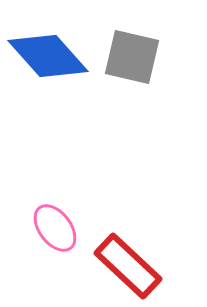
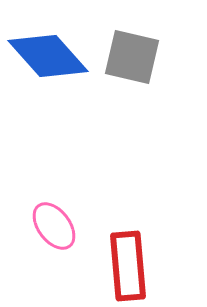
pink ellipse: moved 1 px left, 2 px up
red rectangle: rotated 42 degrees clockwise
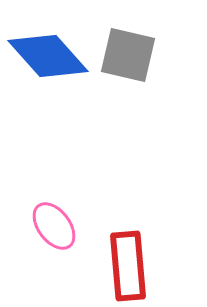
gray square: moved 4 px left, 2 px up
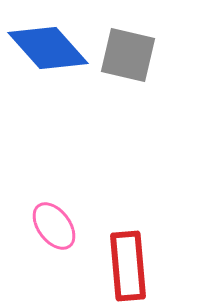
blue diamond: moved 8 px up
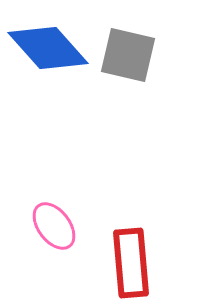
red rectangle: moved 3 px right, 3 px up
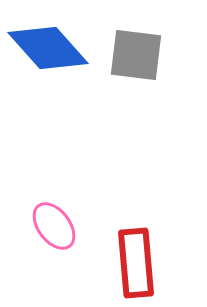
gray square: moved 8 px right; rotated 6 degrees counterclockwise
red rectangle: moved 5 px right
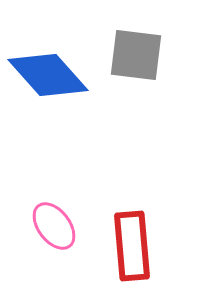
blue diamond: moved 27 px down
red rectangle: moved 4 px left, 17 px up
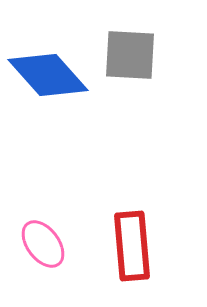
gray square: moved 6 px left; rotated 4 degrees counterclockwise
pink ellipse: moved 11 px left, 18 px down
